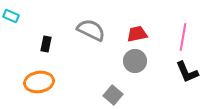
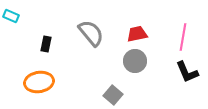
gray semicircle: moved 3 px down; rotated 24 degrees clockwise
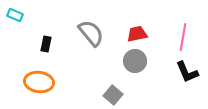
cyan rectangle: moved 4 px right, 1 px up
orange ellipse: rotated 16 degrees clockwise
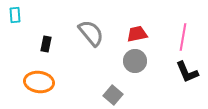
cyan rectangle: rotated 63 degrees clockwise
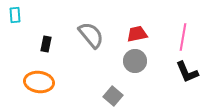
gray semicircle: moved 2 px down
gray square: moved 1 px down
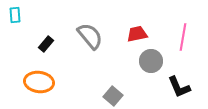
gray semicircle: moved 1 px left, 1 px down
black rectangle: rotated 28 degrees clockwise
gray circle: moved 16 px right
black L-shape: moved 8 px left, 15 px down
